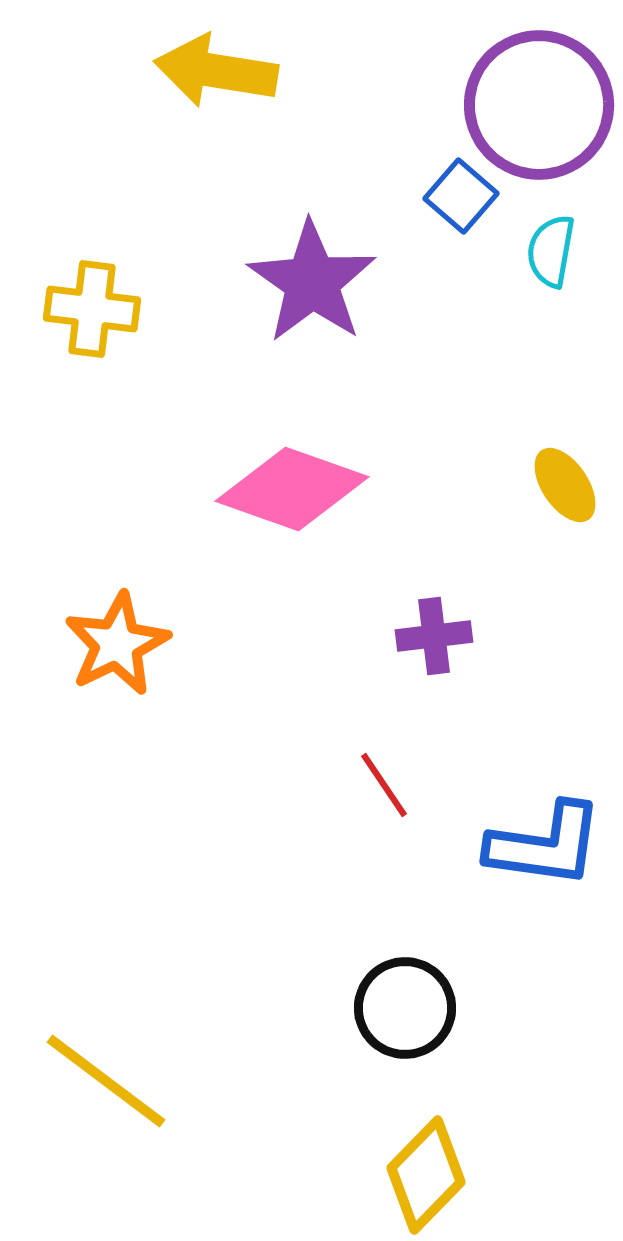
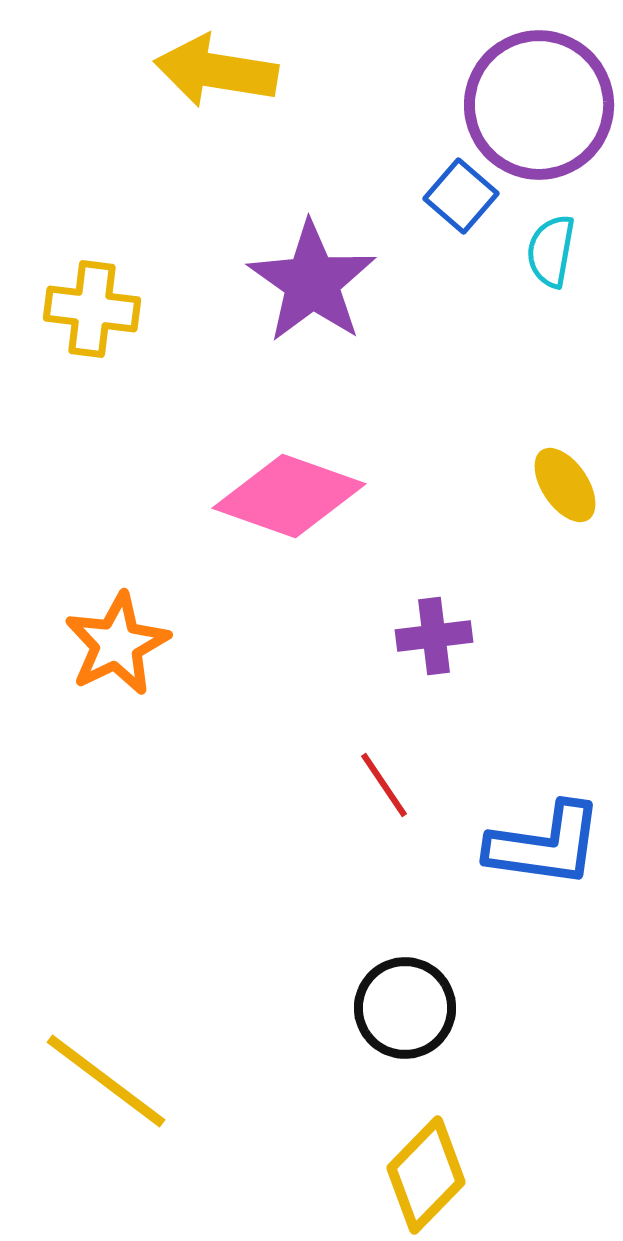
pink diamond: moved 3 px left, 7 px down
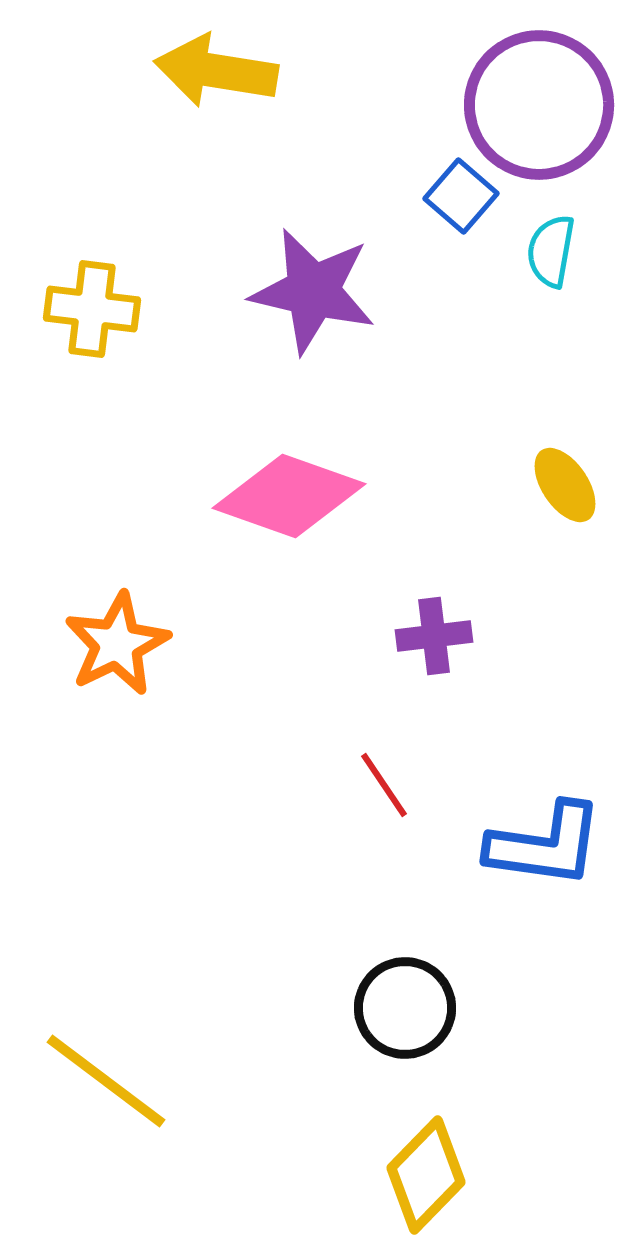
purple star: moved 1 px right, 9 px down; rotated 22 degrees counterclockwise
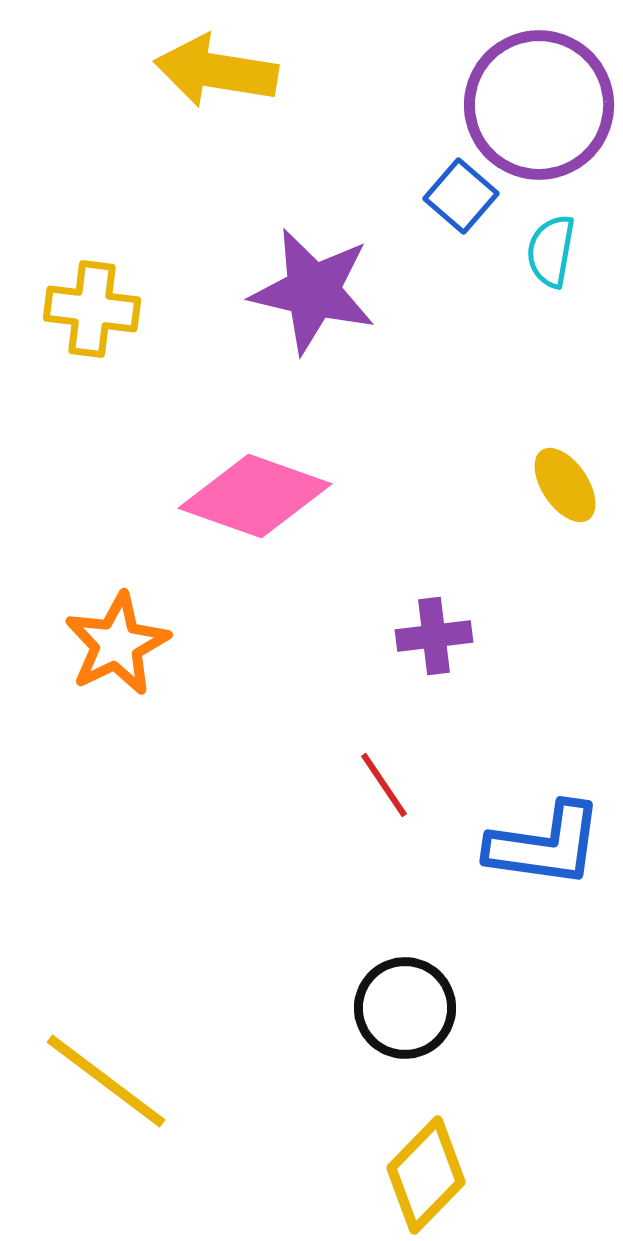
pink diamond: moved 34 px left
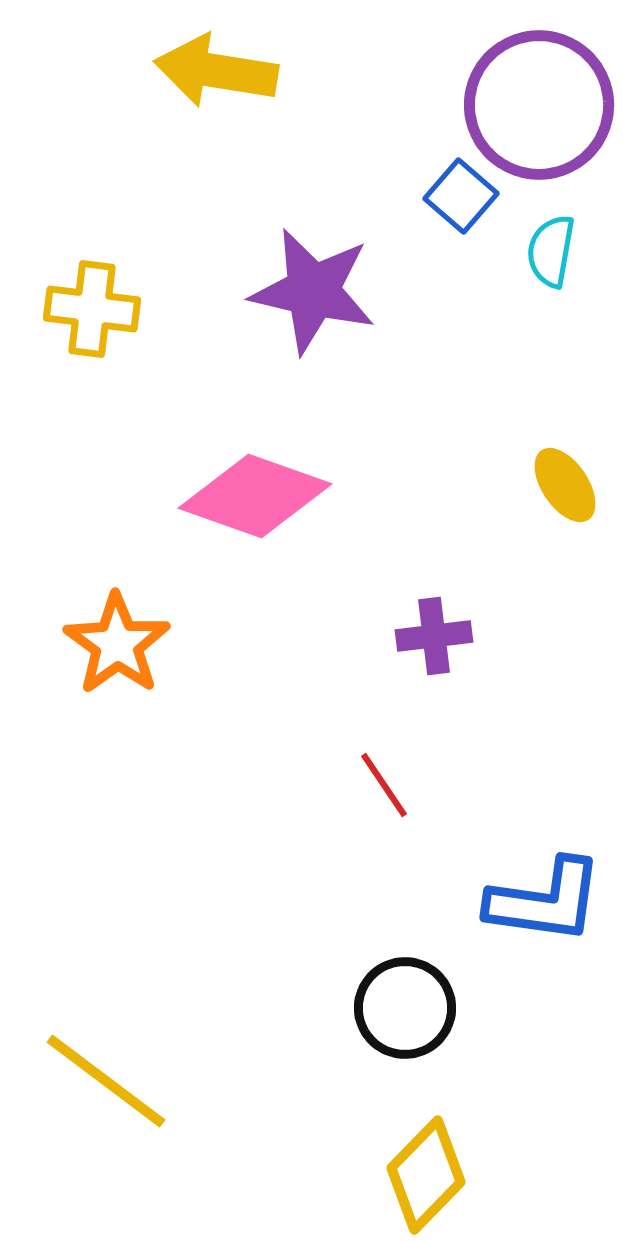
orange star: rotated 10 degrees counterclockwise
blue L-shape: moved 56 px down
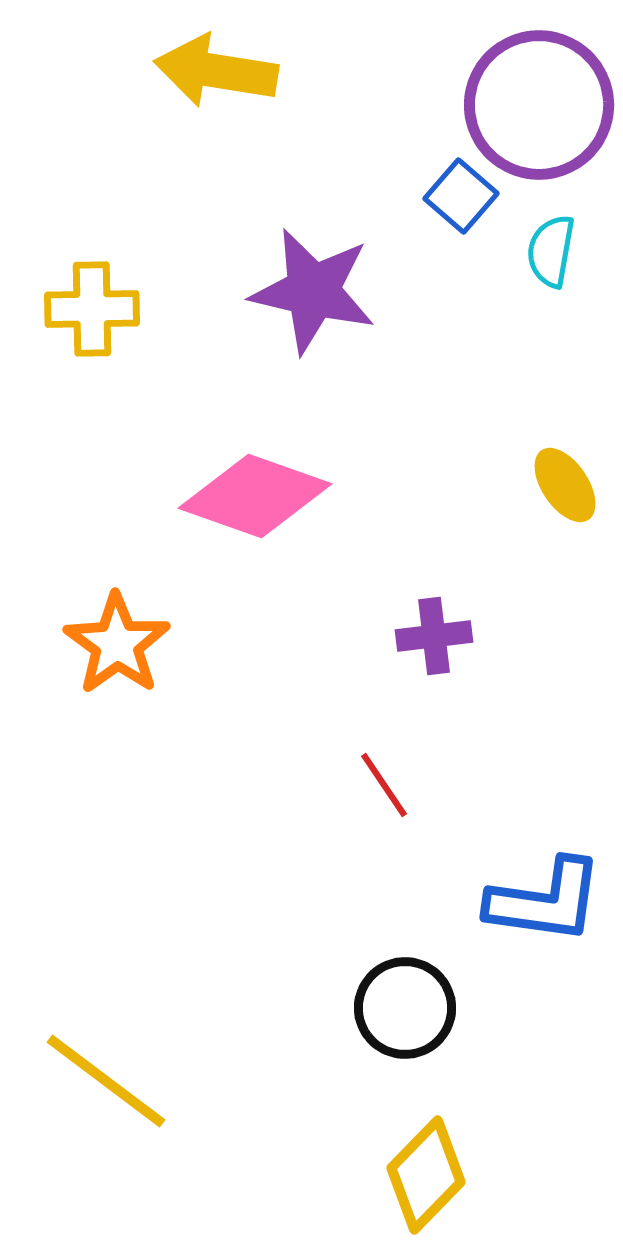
yellow cross: rotated 8 degrees counterclockwise
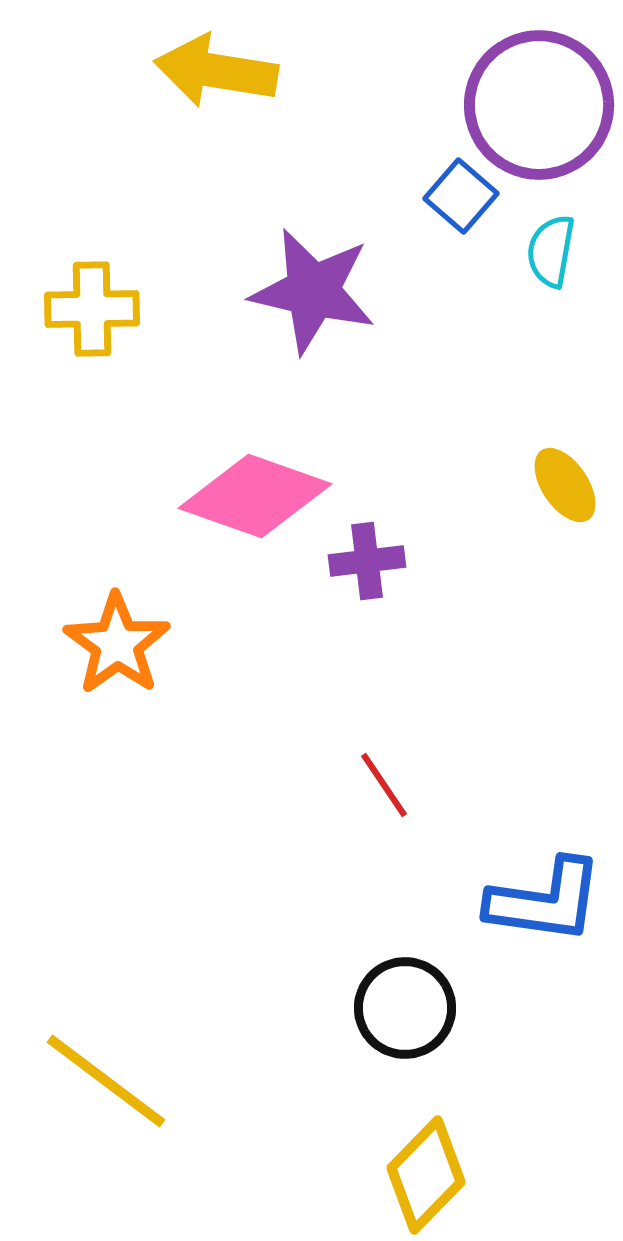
purple cross: moved 67 px left, 75 px up
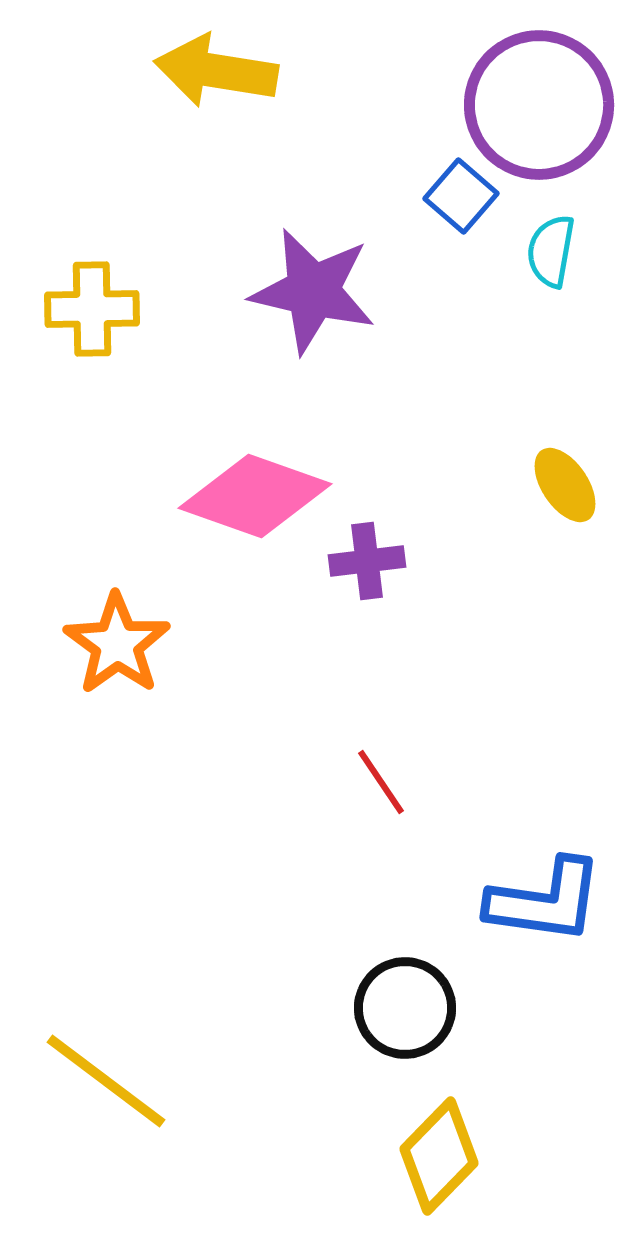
red line: moved 3 px left, 3 px up
yellow diamond: moved 13 px right, 19 px up
